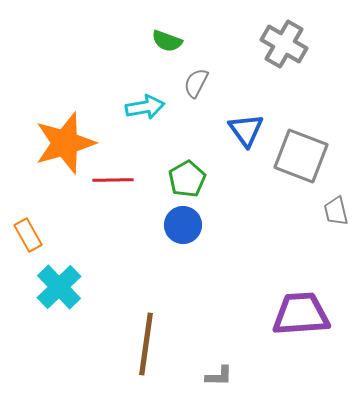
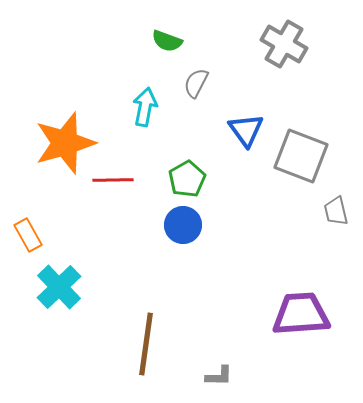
cyan arrow: rotated 69 degrees counterclockwise
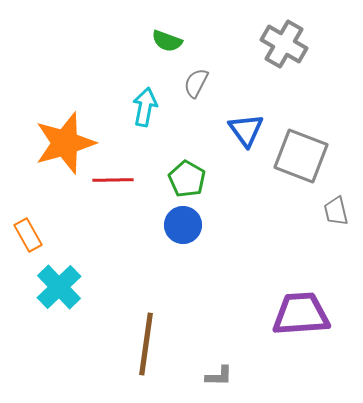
green pentagon: rotated 12 degrees counterclockwise
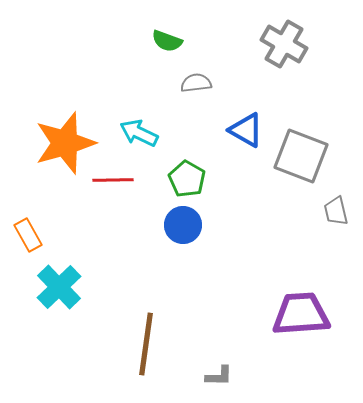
gray semicircle: rotated 56 degrees clockwise
cyan arrow: moved 6 px left, 26 px down; rotated 75 degrees counterclockwise
blue triangle: rotated 24 degrees counterclockwise
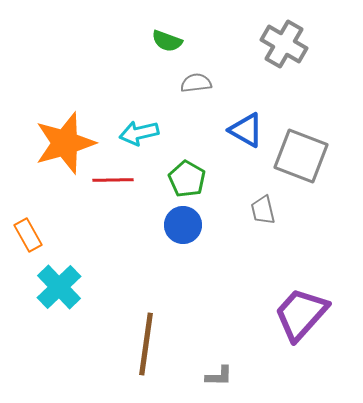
cyan arrow: rotated 39 degrees counterclockwise
gray trapezoid: moved 73 px left, 1 px up
purple trapezoid: rotated 44 degrees counterclockwise
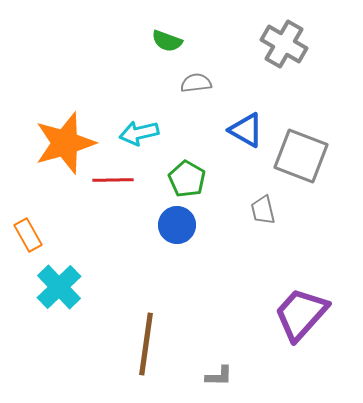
blue circle: moved 6 px left
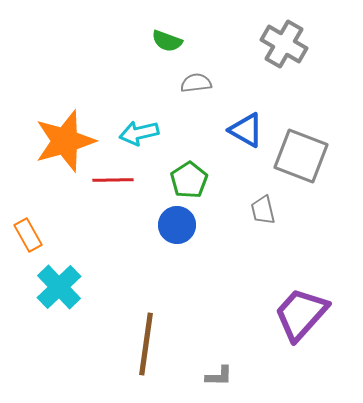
orange star: moved 2 px up
green pentagon: moved 2 px right, 1 px down; rotated 9 degrees clockwise
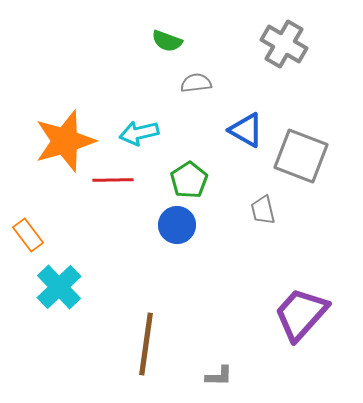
orange rectangle: rotated 8 degrees counterclockwise
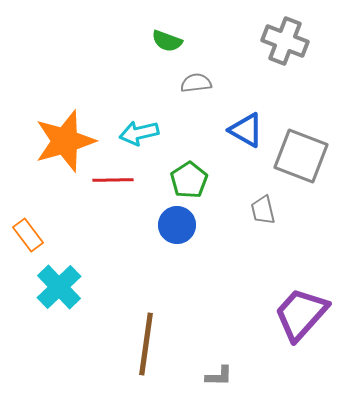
gray cross: moved 1 px right, 3 px up; rotated 9 degrees counterclockwise
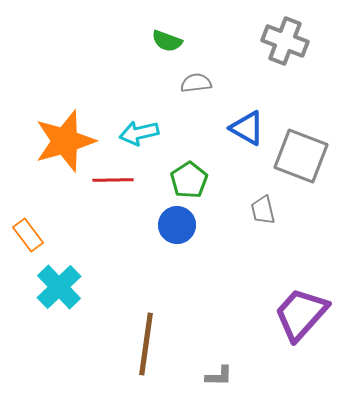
blue triangle: moved 1 px right, 2 px up
